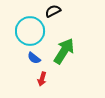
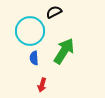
black semicircle: moved 1 px right, 1 px down
blue semicircle: rotated 48 degrees clockwise
red arrow: moved 6 px down
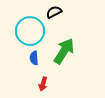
red arrow: moved 1 px right, 1 px up
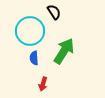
black semicircle: rotated 84 degrees clockwise
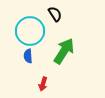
black semicircle: moved 1 px right, 2 px down
blue semicircle: moved 6 px left, 2 px up
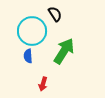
cyan circle: moved 2 px right
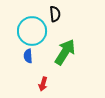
black semicircle: rotated 28 degrees clockwise
green arrow: moved 1 px right, 1 px down
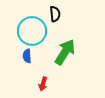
blue semicircle: moved 1 px left
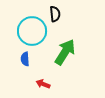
blue semicircle: moved 2 px left, 3 px down
red arrow: rotated 96 degrees clockwise
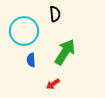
cyan circle: moved 8 px left
blue semicircle: moved 6 px right, 1 px down
red arrow: moved 10 px right; rotated 56 degrees counterclockwise
